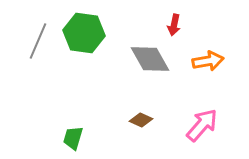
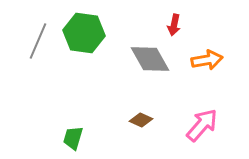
orange arrow: moved 1 px left, 1 px up
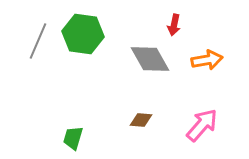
green hexagon: moved 1 px left, 1 px down
brown diamond: rotated 20 degrees counterclockwise
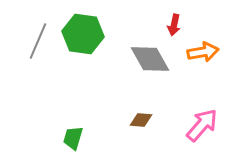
orange arrow: moved 4 px left, 8 px up
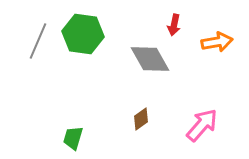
orange arrow: moved 14 px right, 10 px up
brown diamond: moved 1 px up; rotated 40 degrees counterclockwise
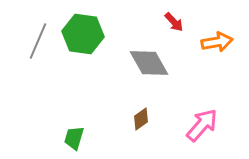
red arrow: moved 3 px up; rotated 55 degrees counterclockwise
gray diamond: moved 1 px left, 4 px down
green trapezoid: moved 1 px right
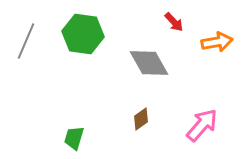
gray line: moved 12 px left
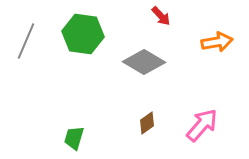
red arrow: moved 13 px left, 6 px up
gray diamond: moved 5 px left, 1 px up; rotated 30 degrees counterclockwise
brown diamond: moved 6 px right, 4 px down
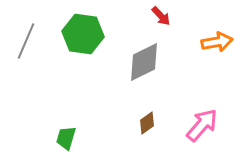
gray diamond: rotated 57 degrees counterclockwise
green trapezoid: moved 8 px left
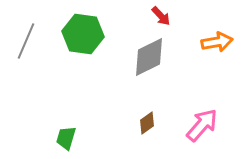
gray diamond: moved 5 px right, 5 px up
